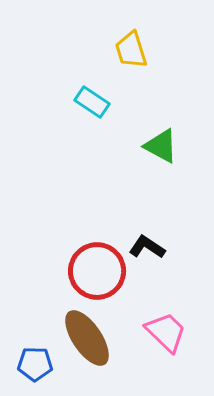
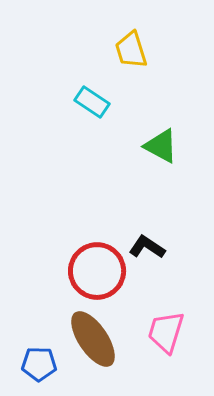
pink trapezoid: rotated 117 degrees counterclockwise
brown ellipse: moved 6 px right, 1 px down
blue pentagon: moved 4 px right
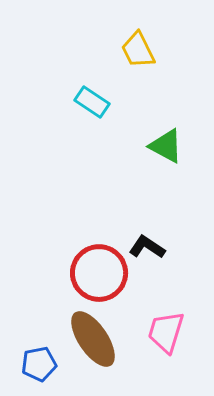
yellow trapezoid: moved 7 px right; rotated 9 degrees counterclockwise
green triangle: moved 5 px right
red circle: moved 2 px right, 2 px down
blue pentagon: rotated 12 degrees counterclockwise
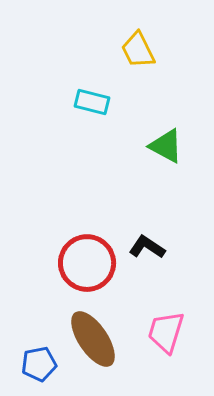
cyan rectangle: rotated 20 degrees counterclockwise
red circle: moved 12 px left, 10 px up
